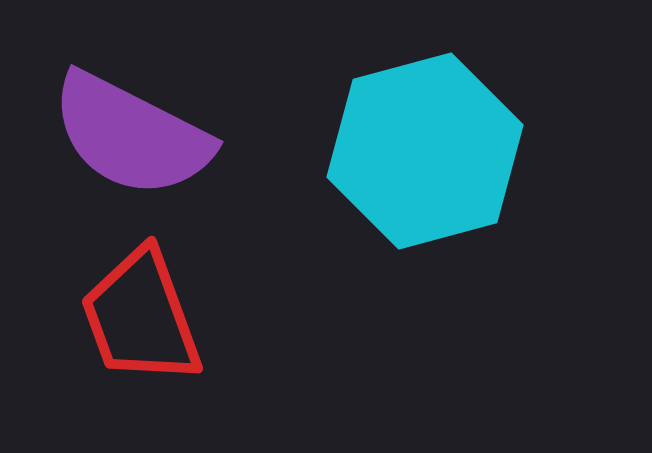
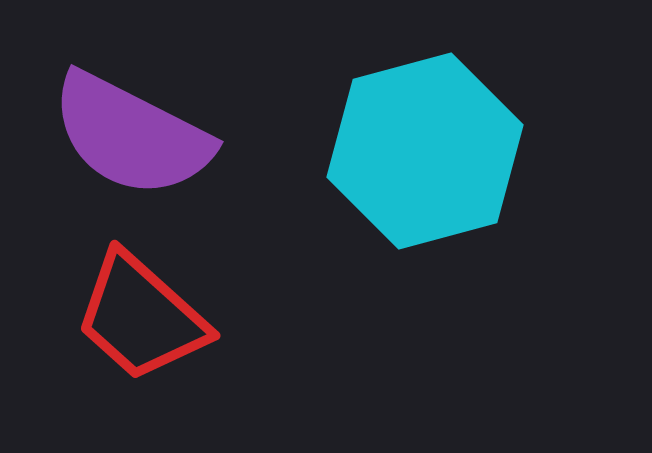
red trapezoid: rotated 28 degrees counterclockwise
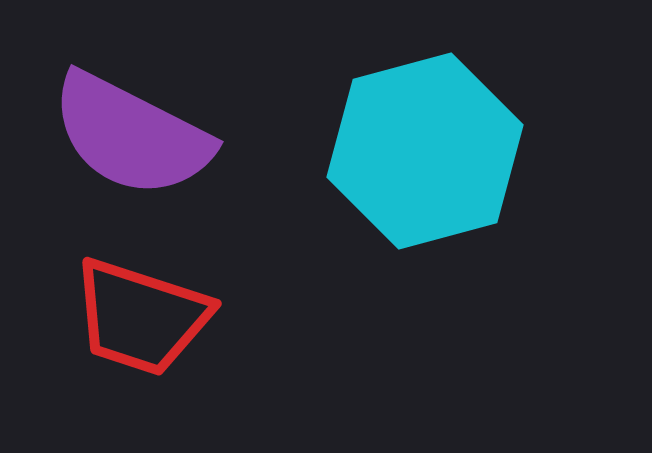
red trapezoid: rotated 24 degrees counterclockwise
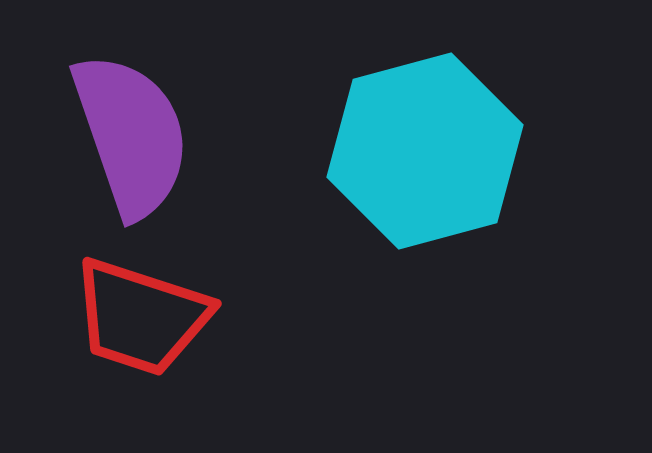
purple semicircle: rotated 136 degrees counterclockwise
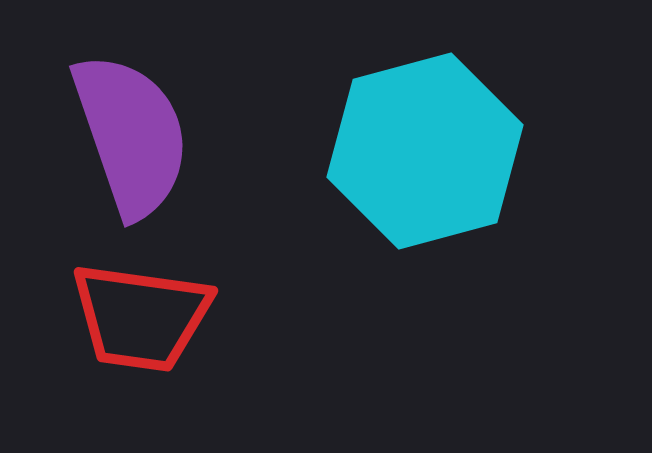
red trapezoid: rotated 10 degrees counterclockwise
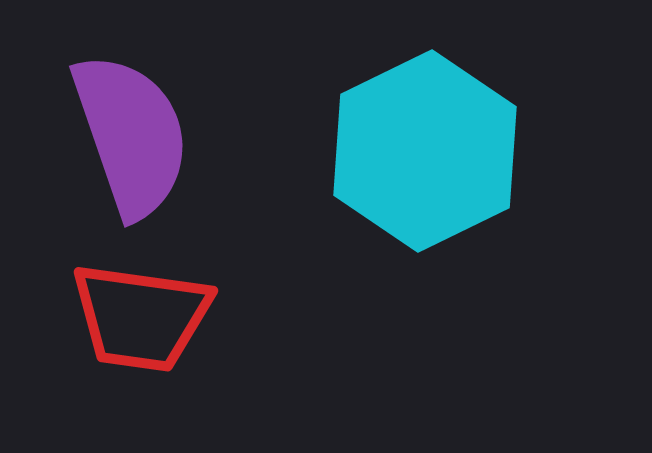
cyan hexagon: rotated 11 degrees counterclockwise
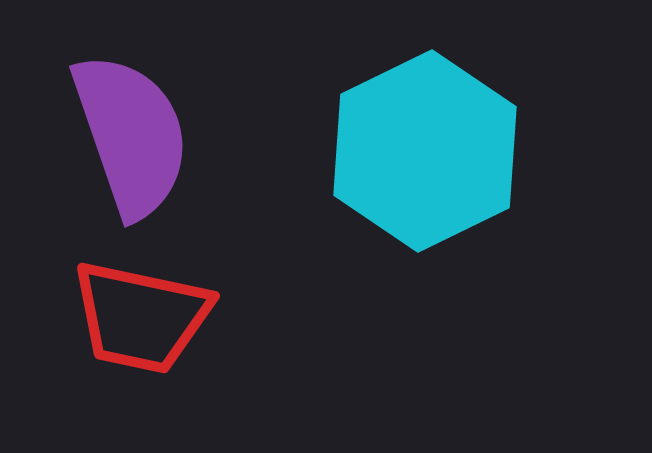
red trapezoid: rotated 4 degrees clockwise
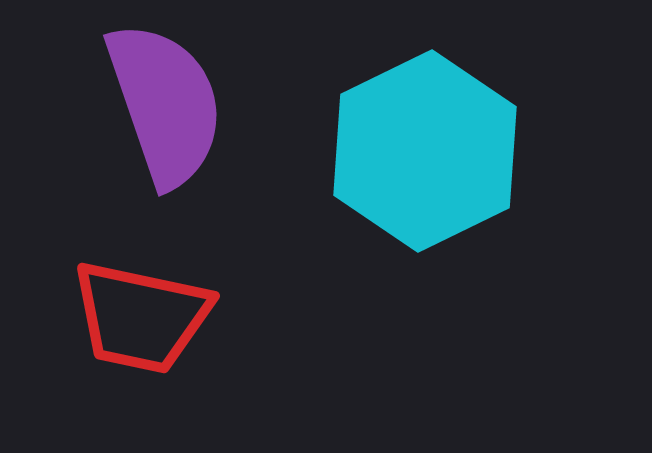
purple semicircle: moved 34 px right, 31 px up
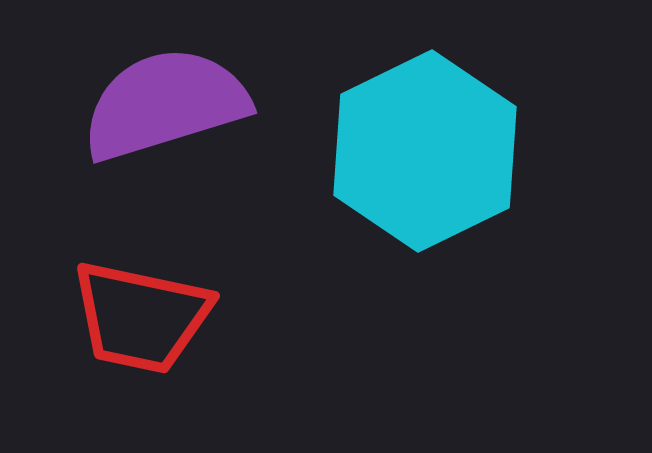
purple semicircle: rotated 88 degrees counterclockwise
